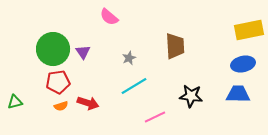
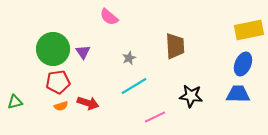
blue ellipse: rotated 55 degrees counterclockwise
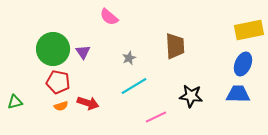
red pentagon: rotated 20 degrees clockwise
pink line: moved 1 px right
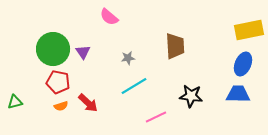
gray star: moved 1 px left; rotated 16 degrees clockwise
red arrow: rotated 25 degrees clockwise
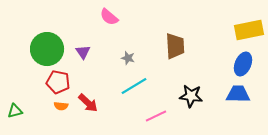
green circle: moved 6 px left
gray star: rotated 24 degrees clockwise
green triangle: moved 9 px down
orange semicircle: rotated 24 degrees clockwise
pink line: moved 1 px up
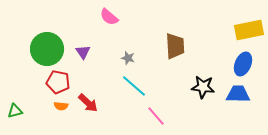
cyan line: rotated 72 degrees clockwise
black star: moved 12 px right, 9 px up
pink line: rotated 75 degrees clockwise
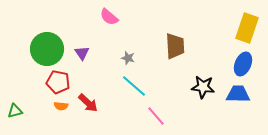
yellow rectangle: moved 2 px left, 2 px up; rotated 60 degrees counterclockwise
purple triangle: moved 1 px left, 1 px down
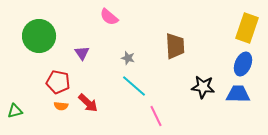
green circle: moved 8 px left, 13 px up
pink line: rotated 15 degrees clockwise
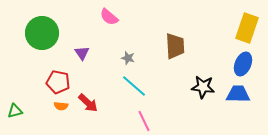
green circle: moved 3 px right, 3 px up
pink line: moved 12 px left, 5 px down
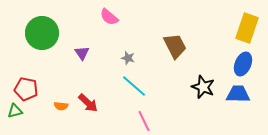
brown trapezoid: rotated 24 degrees counterclockwise
red pentagon: moved 32 px left, 7 px down
black star: rotated 15 degrees clockwise
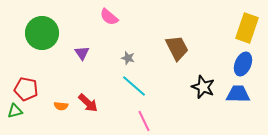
brown trapezoid: moved 2 px right, 2 px down
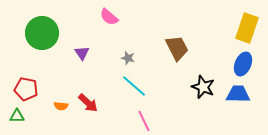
green triangle: moved 2 px right, 5 px down; rotated 14 degrees clockwise
